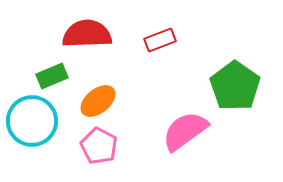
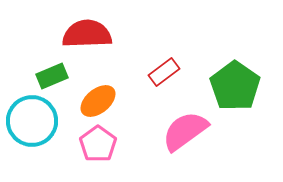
red rectangle: moved 4 px right, 32 px down; rotated 16 degrees counterclockwise
pink pentagon: moved 1 px left, 2 px up; rotated 9 degrees clockwise
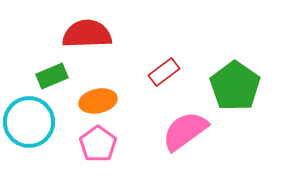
orange ellipse: rotated 27 degrees clockwise
cyan circle: moved 3 px left, 1 px down
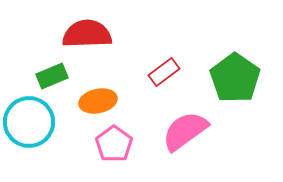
green pentagon: moved 8 px up
pink pentagon: moved 16 px right
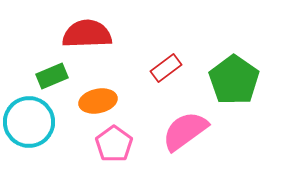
red rectangle: moved 2 px right, 4 px up
green pentagon: moved 1 px left, 2 px down
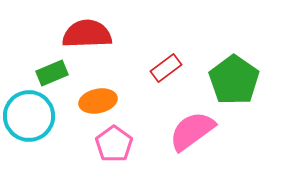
green rectangle: moved 3 px up
cyan circle: moved 6 px up
pink semicircle: moved 7 px right
